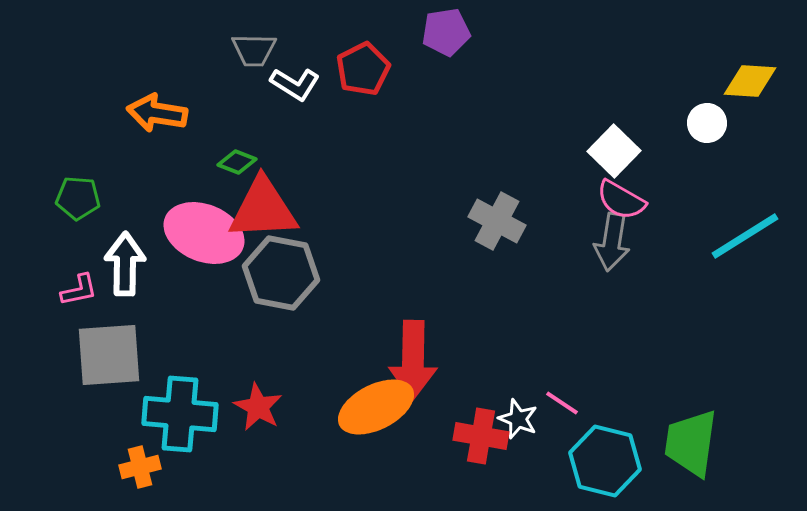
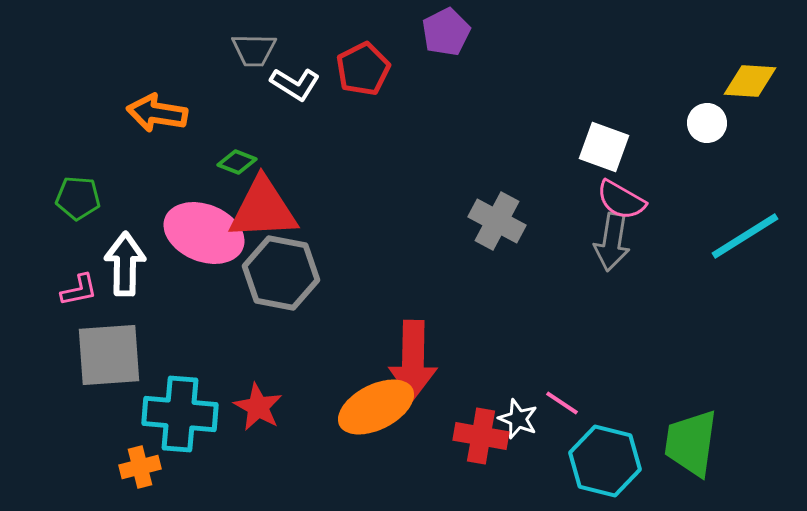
purple pentagon: rotated 18 degrees counterclockwise
white square: moved 10 px left, 4 px up; rotated 24 degrees counterclockwise
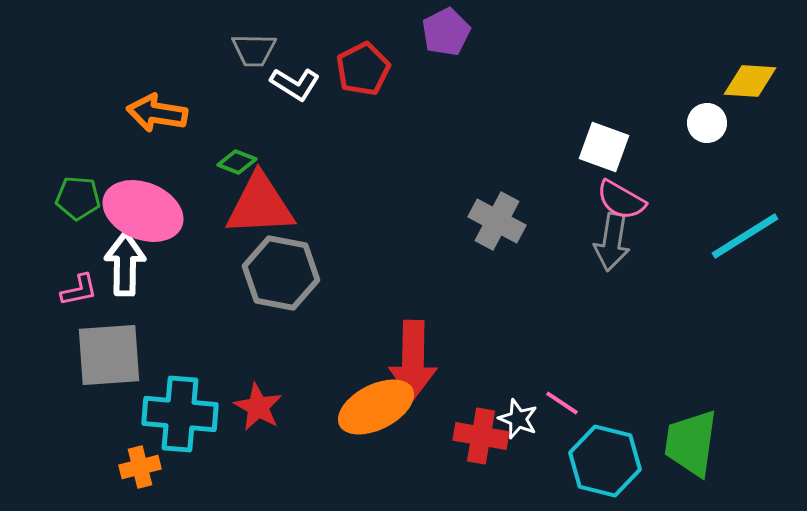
red triangle: moved 3 px left, 4 px up
pink ellipse: moved 61 px left, 22 px up
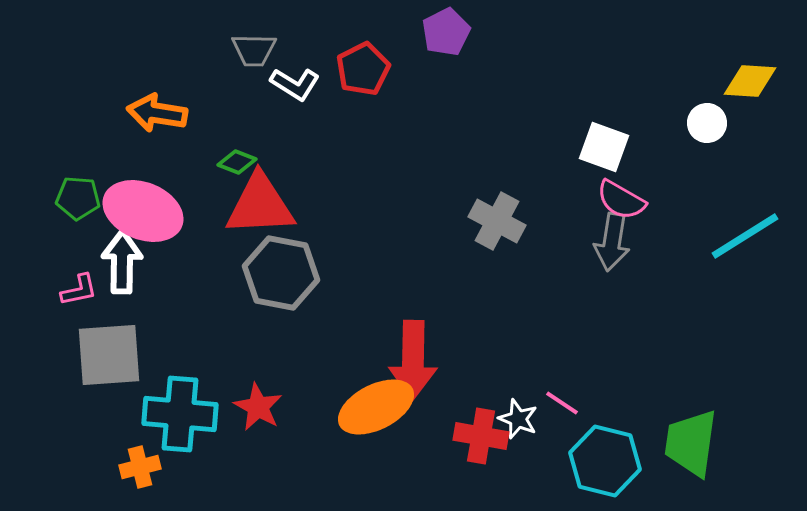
white arrow: moved 3 px left, 2 px up
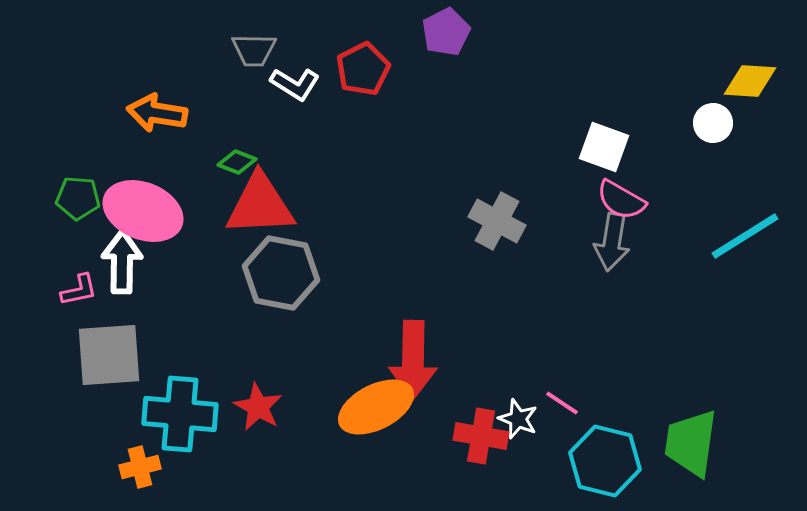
white circle: moved 6 px right
